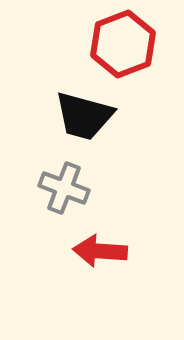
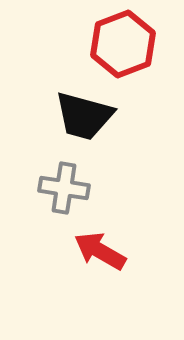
gray cross: rotated 12 degrees counterclockwise
red arrow: rotated 26 degrees clockwise
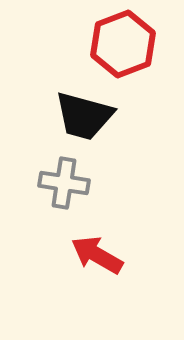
gray cross: moved 5 px up
red arrow: moved 3 px left, 4 px down
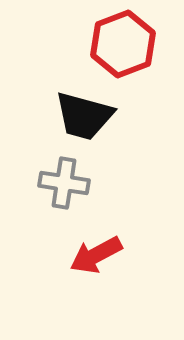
red arrow: moved 1 px left; rotated 58 degrees counterclockwise
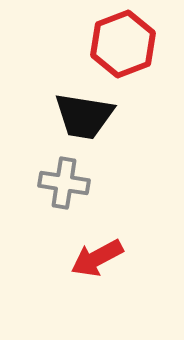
black trapezoid: rotated 6 degrees counterclockwise
red arrow: moved 1 px right, 3 px down
